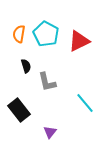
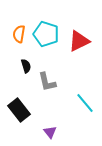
cyan pentagon: rotated 10 degrees counterclockwise
purple triangle: rotated 16 degrees counterclockwise
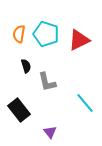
red triangle: moved 1 px up
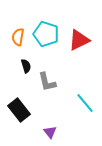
orange semicircle: moved 1 px left, 3 px down
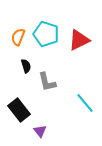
orange semicircle: rotated 12 degrees clockwise
purple triangle: moved 10 px left, 1 px up
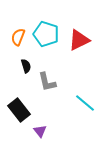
cyan line: rotated 10 degrees counterclockwise
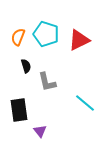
black rectangle: rotated 30 degrees clockwise
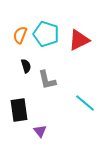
orange semicircle: moved 2 px right, 2 px up
gray L-shape: moved 2 px up
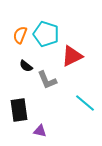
red triangle: moved 7 px left, 16 px down
black semicircle: rotated 144 degrees clockwise
gray L-shape: rotated 10 degrees counterclockwise
purple triangle: rotated 40 degrees counterclockwise
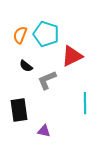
gray L-shape: rotated 90 degrees clockwise
cyan line: rotated 50 degrees clockwise
purple triangle: moved 4 px right
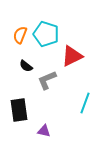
cyan line: rotated 20 degrees clockwise
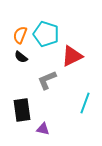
black semicircle: moved 5 px left, 9 px up
black rectangle: moved 3 px right
purple triangle: moved 1 px left, 2 px up
